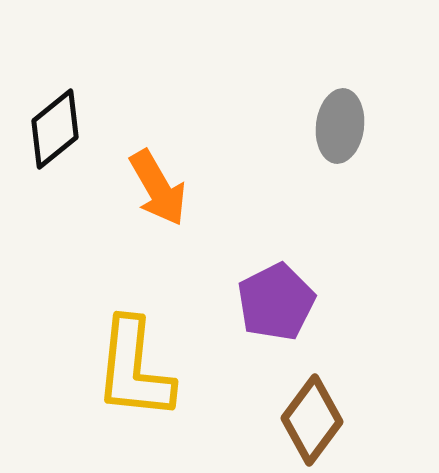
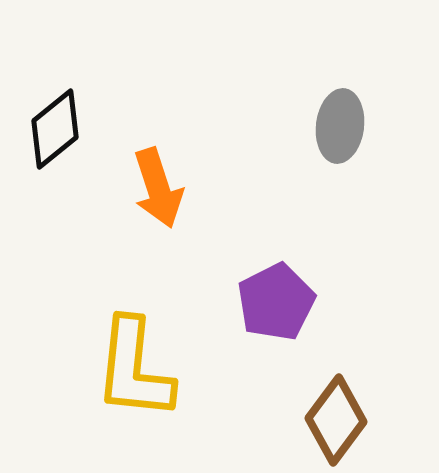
orange arrow: rotated 12 degrees clockwise
brown diamond: moved 24 px right
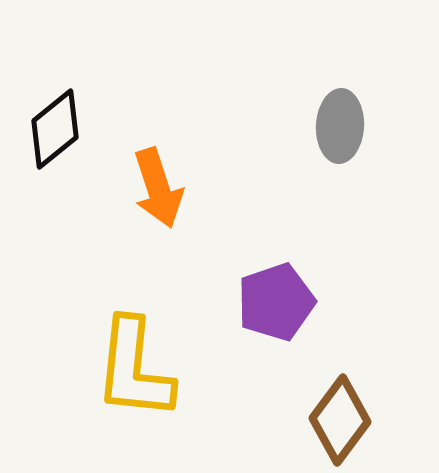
gray ellipse: rotated 4 degrees counterclockwise
purple pentagon: rotated 8 degrees clockwise
brown diamond: moved 4 px right
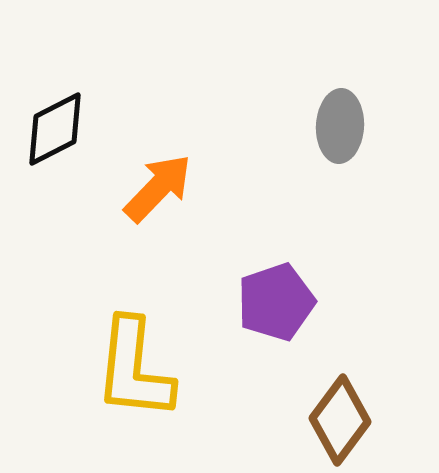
black diamond: rotated 12 degrees clockwise
orange arrow: rotated 118 degrees counterclockwise
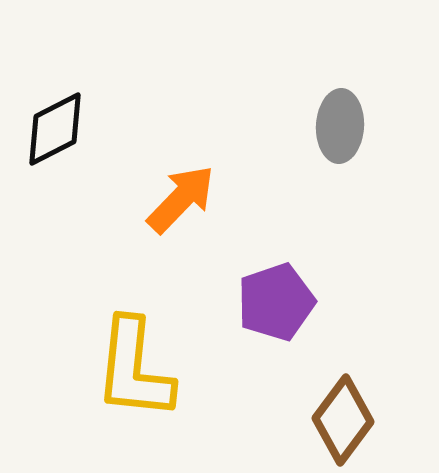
orange arrow: moved 23 px right, 11 px down
brown diamond: moved 3 px right
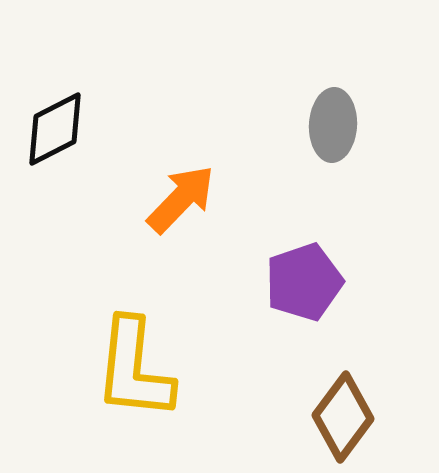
gray ellipse: moved 7 px left, 1 px up
purple pentagon: moved 28 px right, 20 px up
brown diamond: moved 3 px up
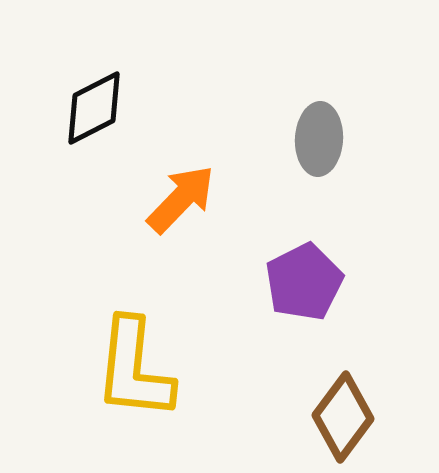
gray ellipse: moved 14 px left, 14 px down
black diamond: moved 39 px right, 21 px up
purple pentagon: rotated 8 degrees counterclockwise
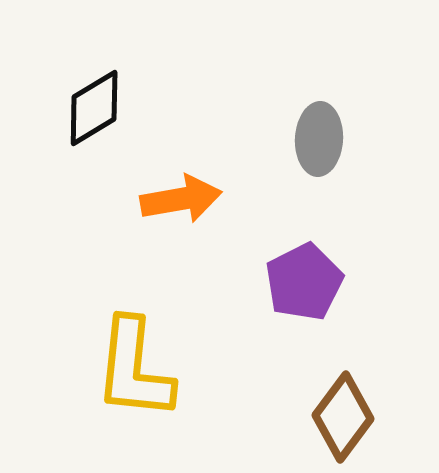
black diamond: rotated 4 degrees counterclockwise
orange arrow: rotated 36 degrees clockwise
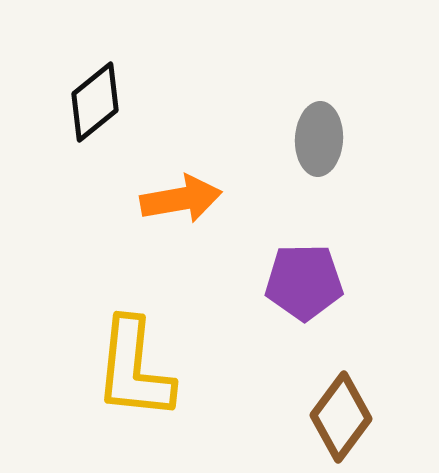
black diamond: moved 1 px right, 6 px up; rotated 8 degrees counterclockwise
purple pentagon: rotated 26 degrees clockwise
brown diamond: moved 2 px left
